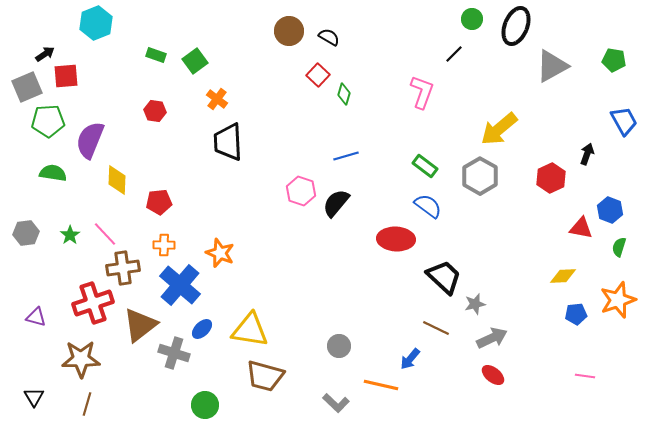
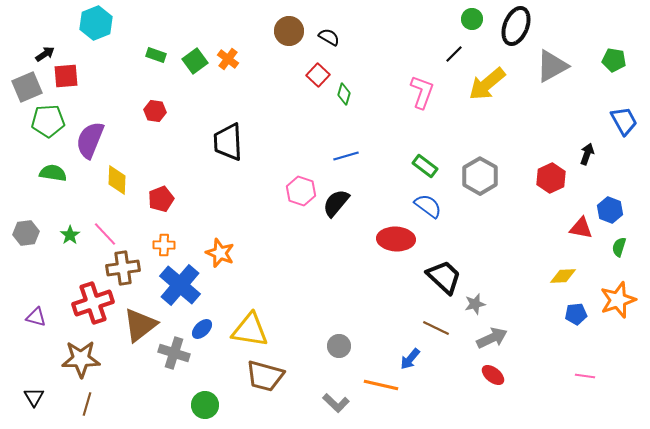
orange cross at (217, 99): moved 11 px right, 40 px up
yellow arrow at (499, 129): moved 12 px left, 45 px up
red pentagon at (159, 202): moved 2 px right, 3 px up; rotated 15 degrees counterclockwise
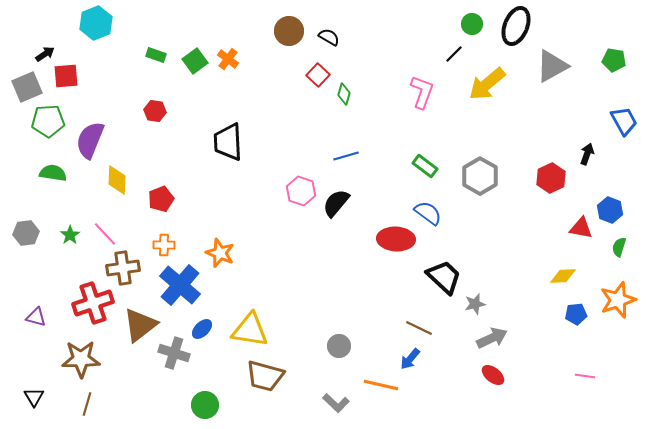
green circle at (472, 19): moved 5 px down
blue semicircle at (428, 206): moved 7 px down
brown line at (436, 328): moved 17 px left
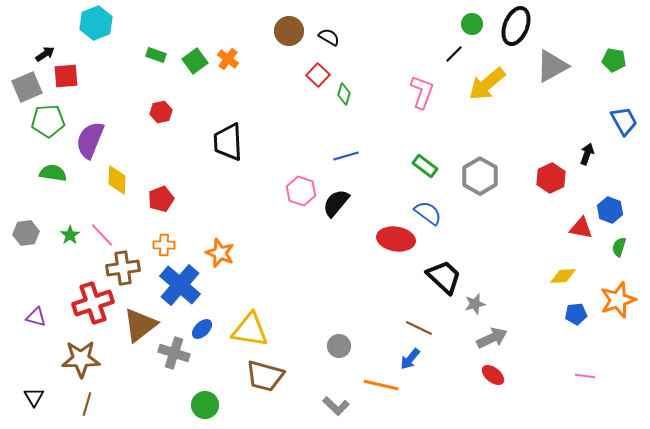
red hexagon at (155, 111): moved 6 px right, 1 px down; rotated 20 degrees counterclockwise
pink line at (105, 234): moved 3 px left, 1 px down
red ellipse at (396, 239): rotated 6 degrees clockwise
gray L-shape at (336, 403): moved 3 px down
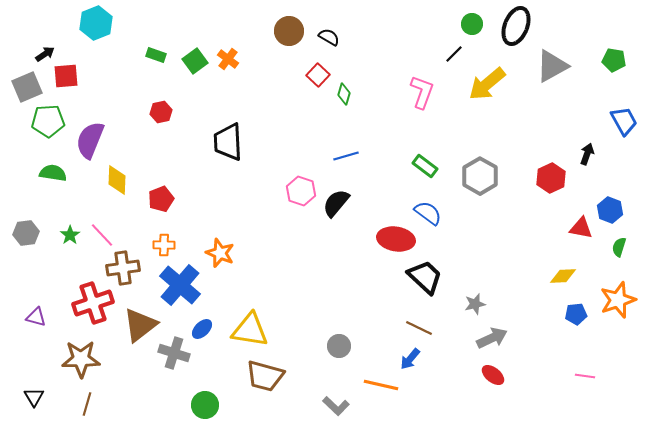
black trapezoid at (444, 277): moved 19 px left
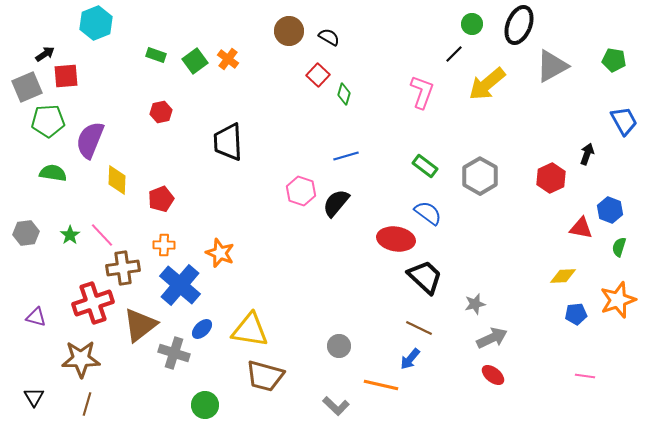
black ellipse at (516, 26): moved 3 px right, 1 px up
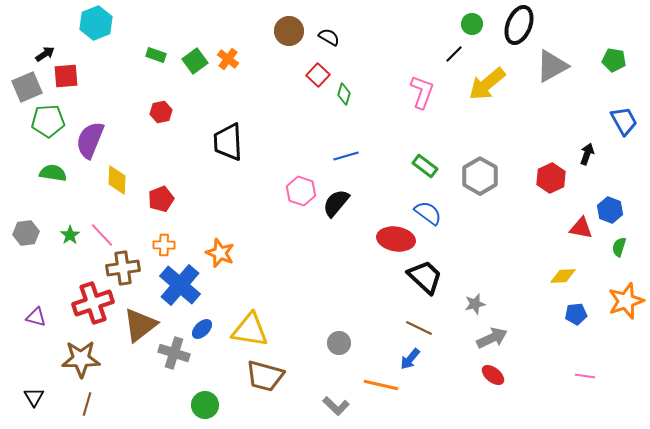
orange star at (618, 300): moved 8 px right, 1 px down
gray circle at (339, 346): moved 3 px up
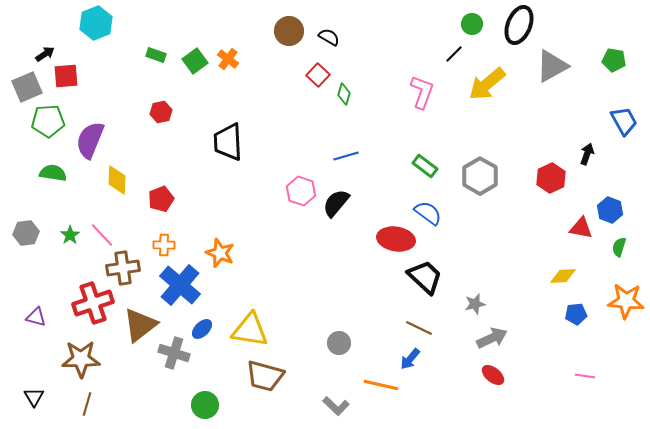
orange star at (626, 301): rotated 24 degrees clockwise
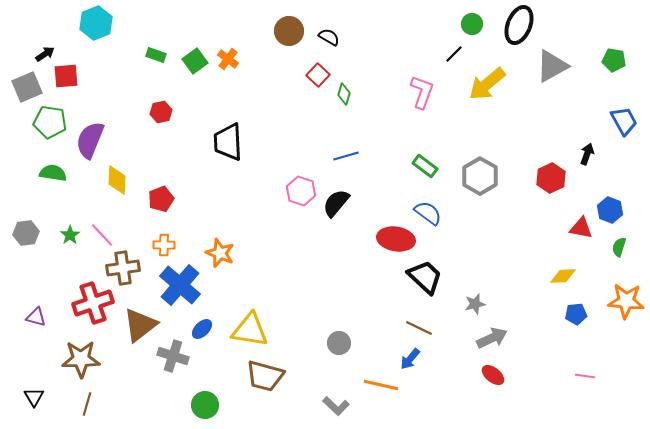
green pentagon at (48, 121): moved 2 px right, 1 px down; rotated 12 degrees clockwise
gray cross at (174, 353): moved 1 px left, 3 px down
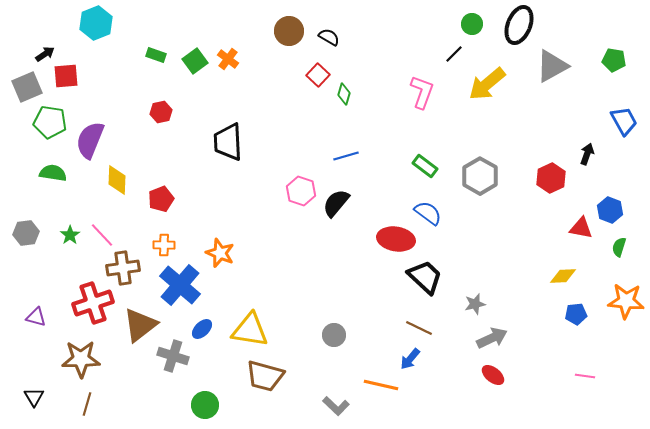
gray circle at (339, 343): moved 5 px left, 8 px up
